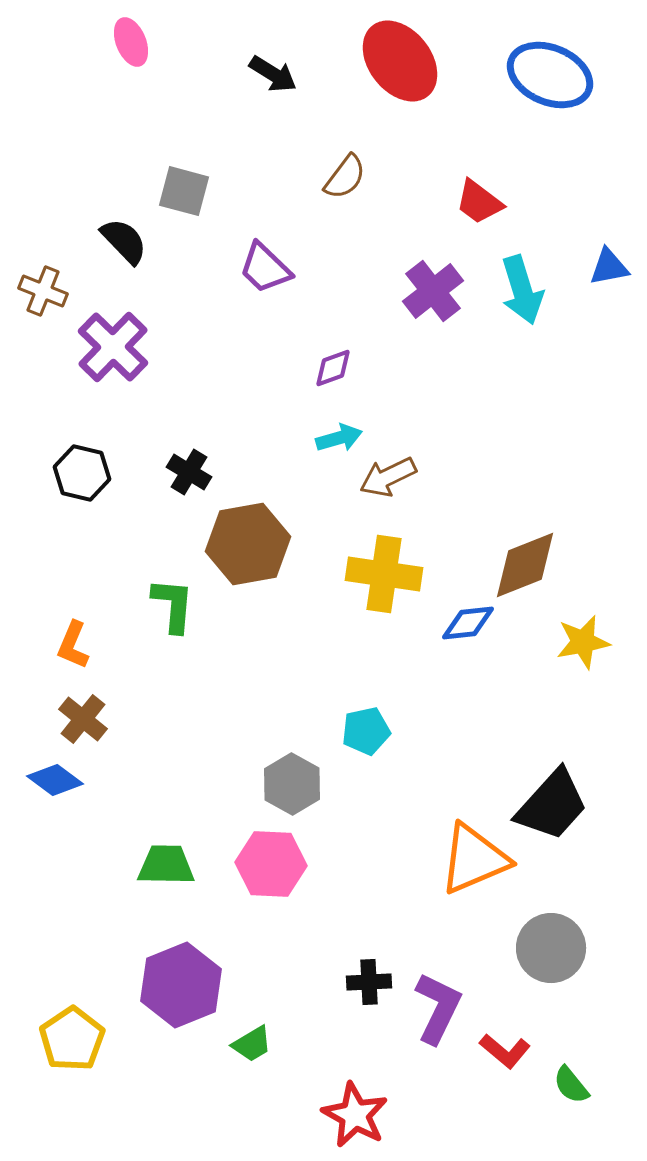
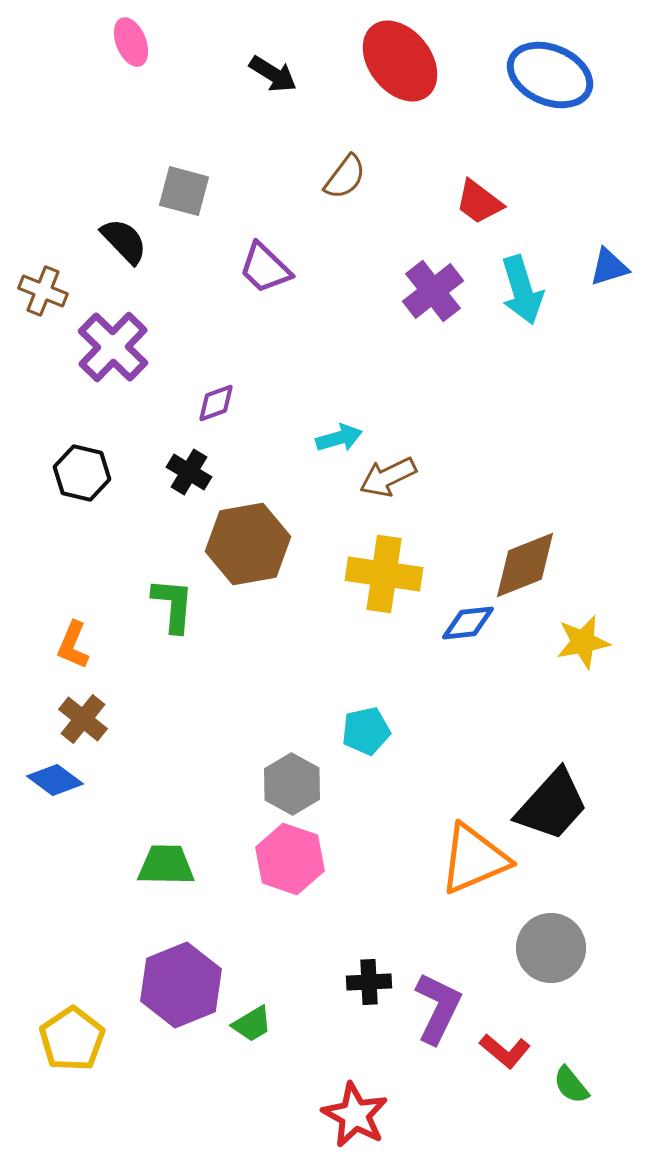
blue triangle at (609, 267): rotated 6 degrees counterclockwise
purple diamond at (333, 368): moved 117 px left, 35 px down
pink hexagon at (271, 864): moved 19 px right, 5 px up; rotated 16 degrees clockwise
green trapezoid at (252, 1044): moved 20 px up
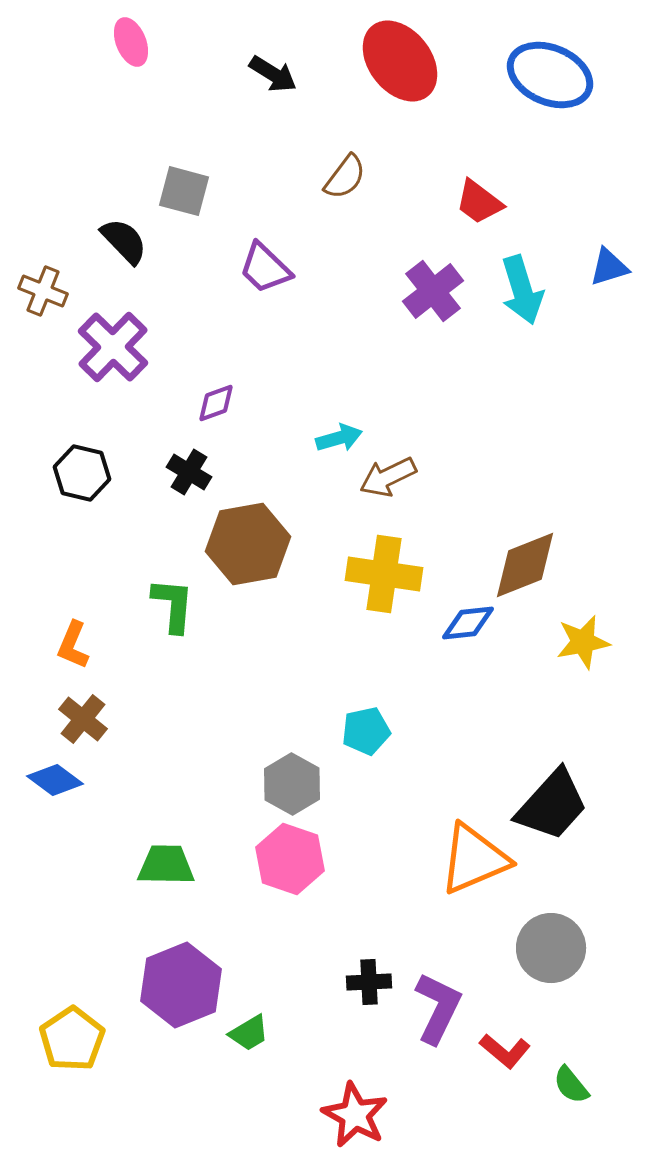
green trapezoid at (252, 1024): moved 3 px left, 9 px down
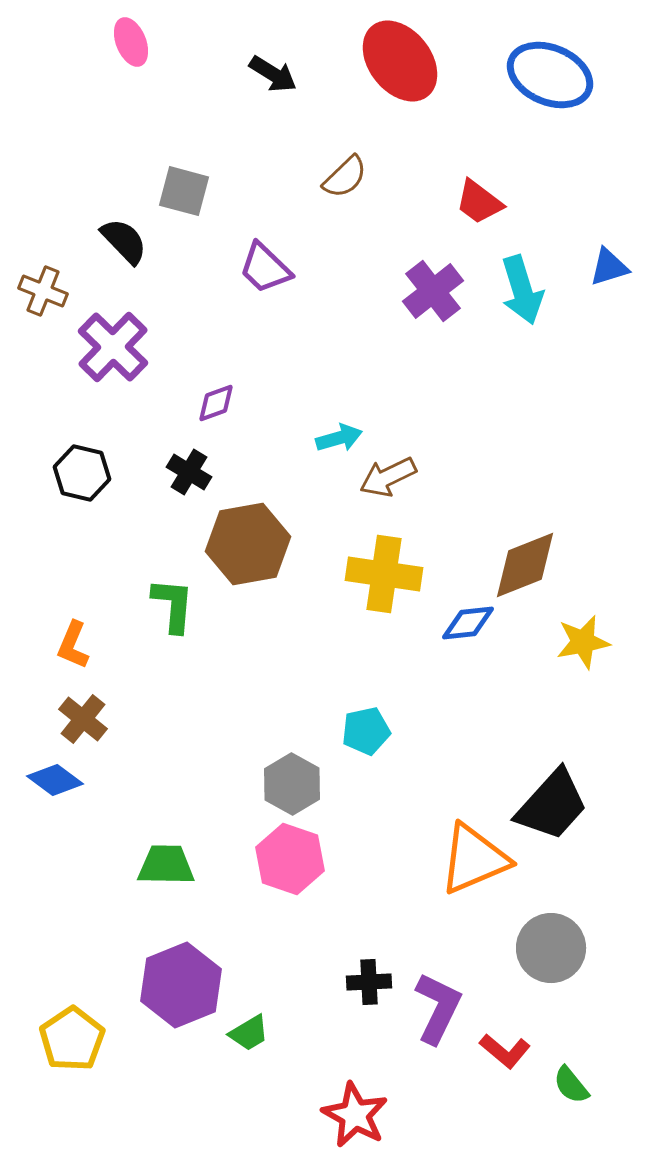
brown semicircle at (345, 177): rotated 9 degrees clockwise
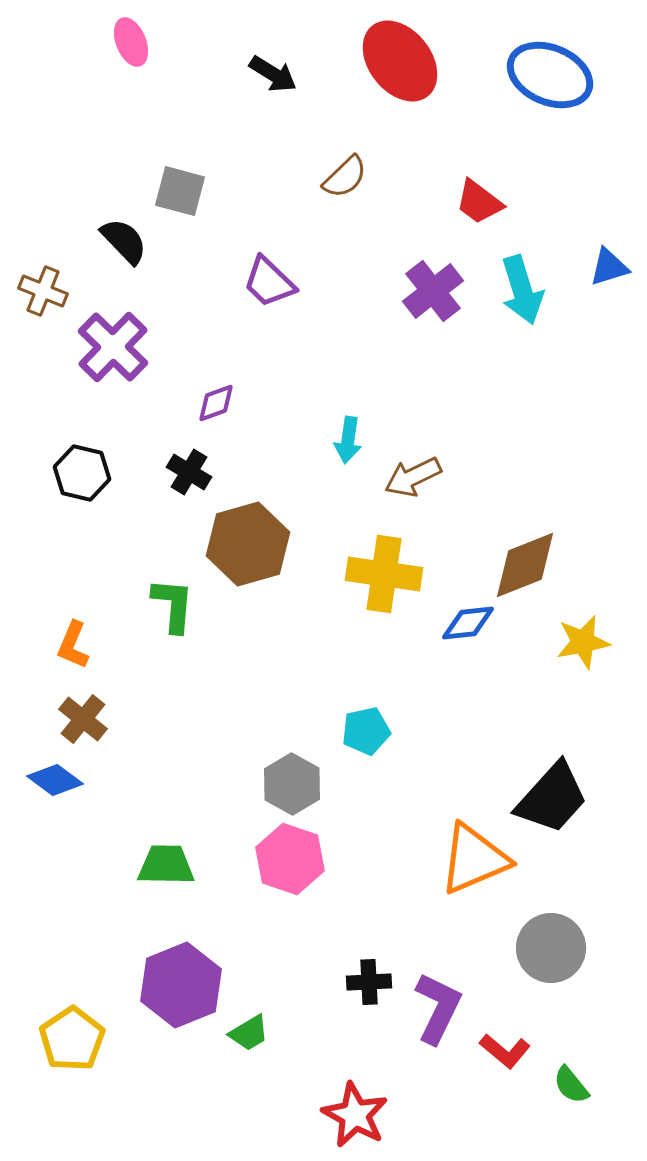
gray square at (184, 191): moved 4 px left
purple trapezoid at (265, 268): moved 4 px right, 14 px down
cyan arrow at (339, 438): moved 9 px right, 2 px down; rotated 114 degrees clockwise
brown arrow at (388, 477): moved 25 px right
brown hexagon at (248, 544): rotated 6 degrees counterclockwise
black trapezoid at (552, 805): moved 7 px up
